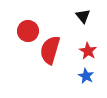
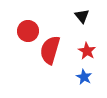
black triangle: moved 1 px left
red star: moved 1 px left
blue star: moved 2 px left, 1 px down
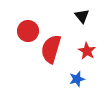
red semicircle: moved 1 px right, 1 px up
blue star: moved 7 px left, 2 px down; rotated 28 degrees clockwise
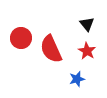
black triangle: moved 5 px right, 8 px down
red circle: moved 7 px left, 7 px down
red semicircle: rotated 40 degrees counterclockwise
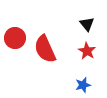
red circle: moved 6 px left
red semicircle: moved 6 px left
blue star: moved 6 px right, 6 px down
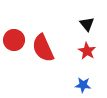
red circle: moved 1 px left, 2 px down
red semicircle: moved 2 px left, 1 px up
blue star: rotated 21 degrees clockwise
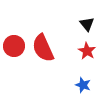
red circle: moved 6 px down
blue star: rotated 14 degrees clockwise
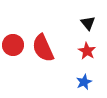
black triangle: moved 1 px right, 1 px up
red circle: moved 1 px left, 1 px up
blue star: moved 1 px right, 3 px up; rotated 28 degrees clockwise
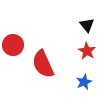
black triangle: moved 1 px left, 2 px down
red semicircle: moved 16 px down
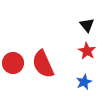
red circle: moved 18 px down
